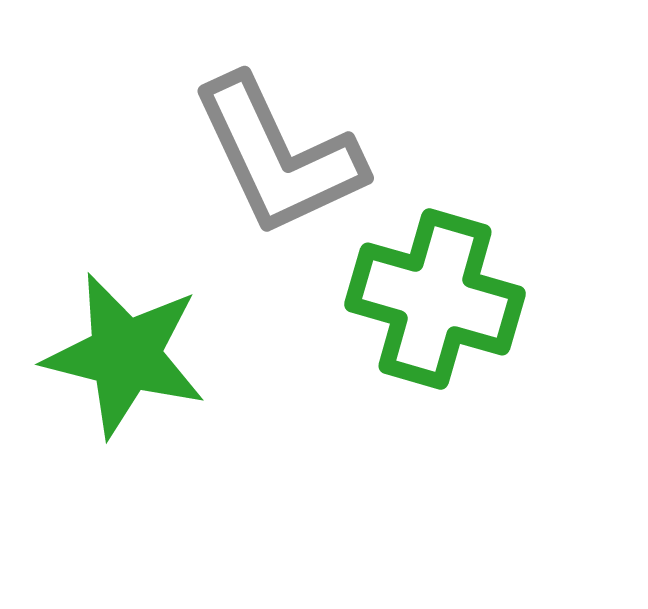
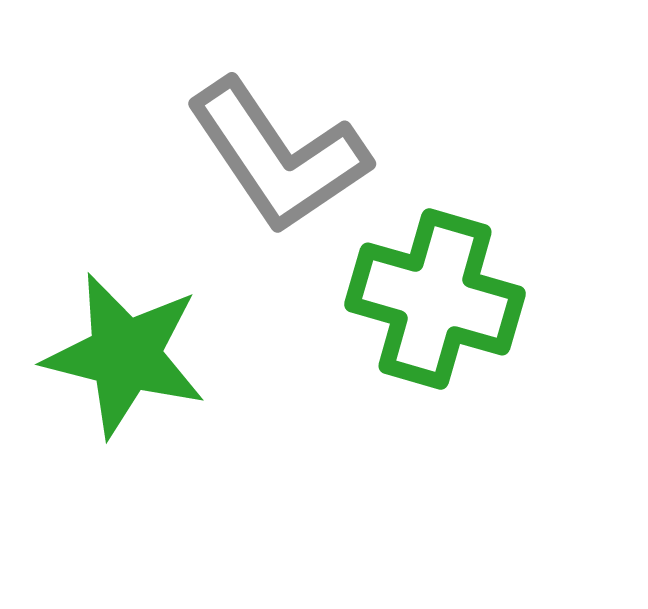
gray L-shape: rotated 9 degrees counterclockwise
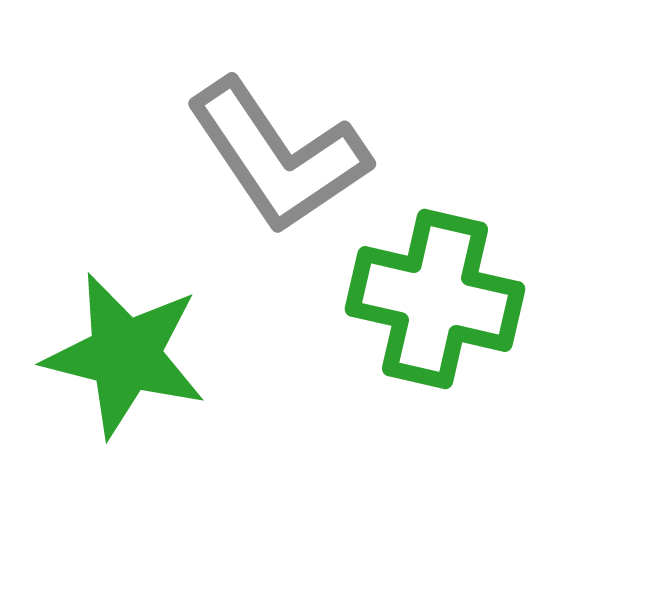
green cross: rotated 3 degrees counterclockwise
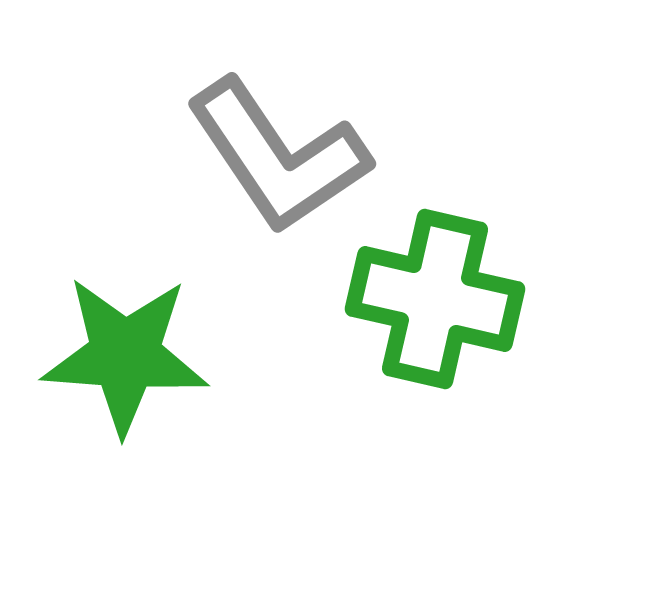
green star: rotated 10 degrees counterclockwise
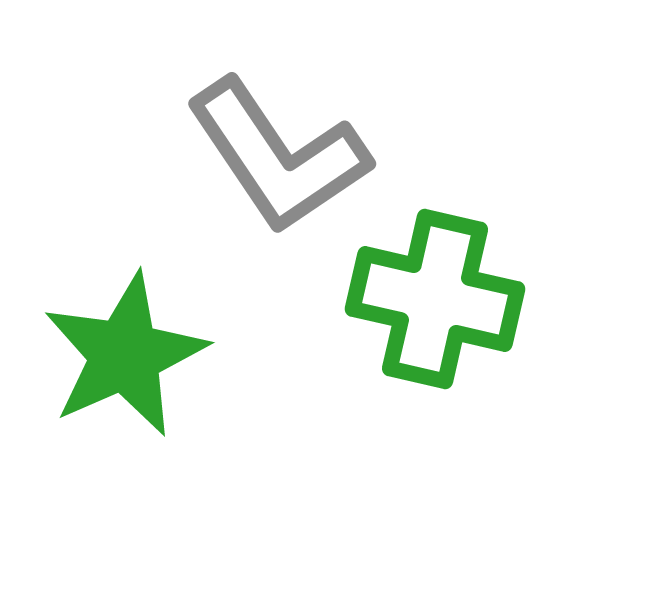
green star: rotated 28 degrees counterclockwise
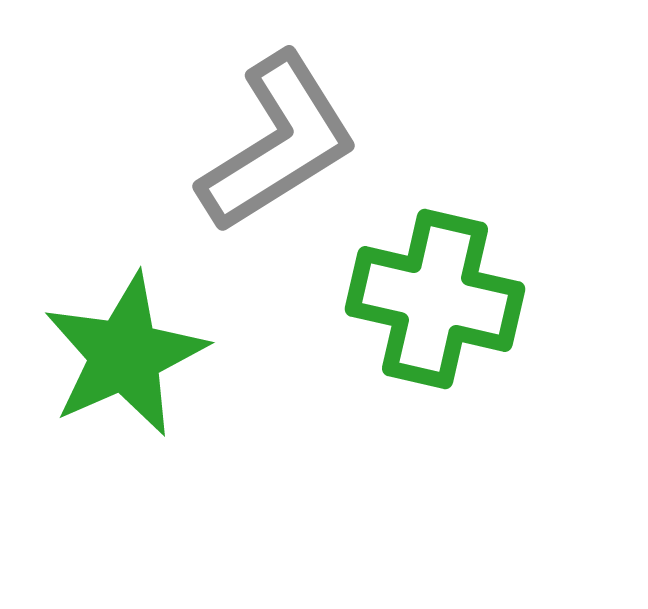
gray L-shape: moved 13 px up; rotated 88 degrees counterclockwise
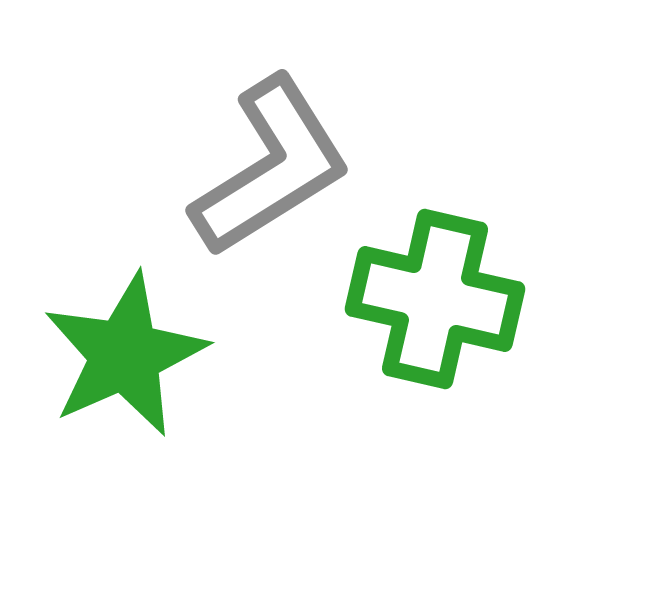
gray L-shape: moved 7 px left, 24 px down
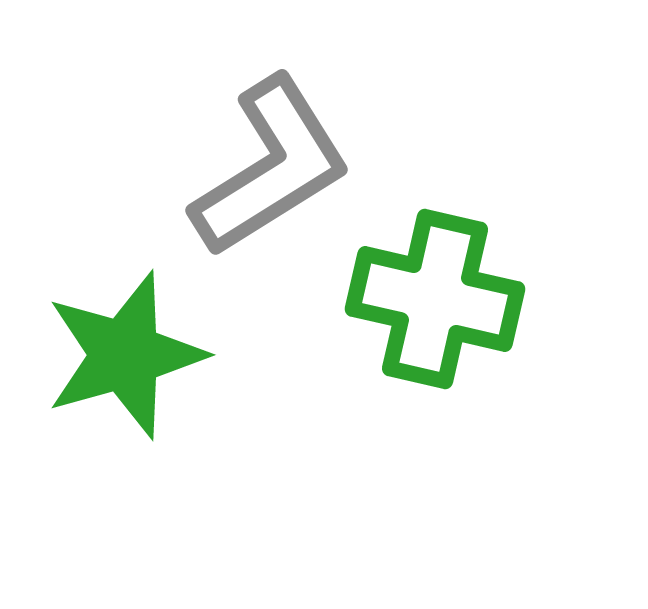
green star: rotated 8 degrees clockwise
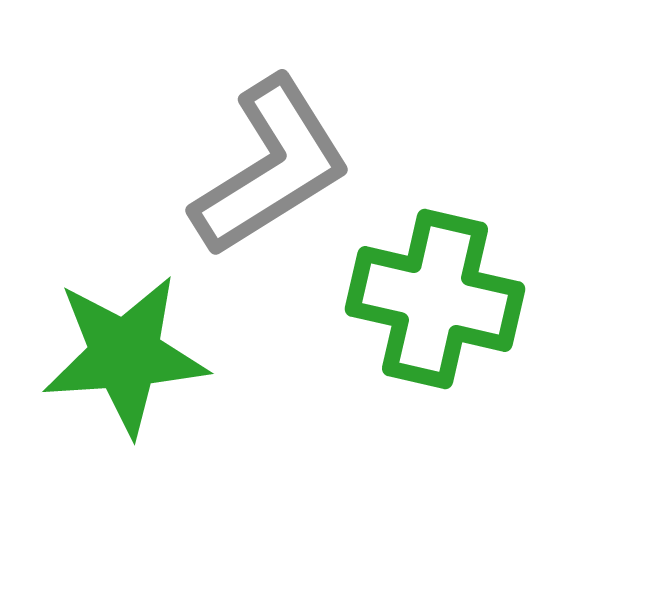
green star: rotated 12 degrees clockwise
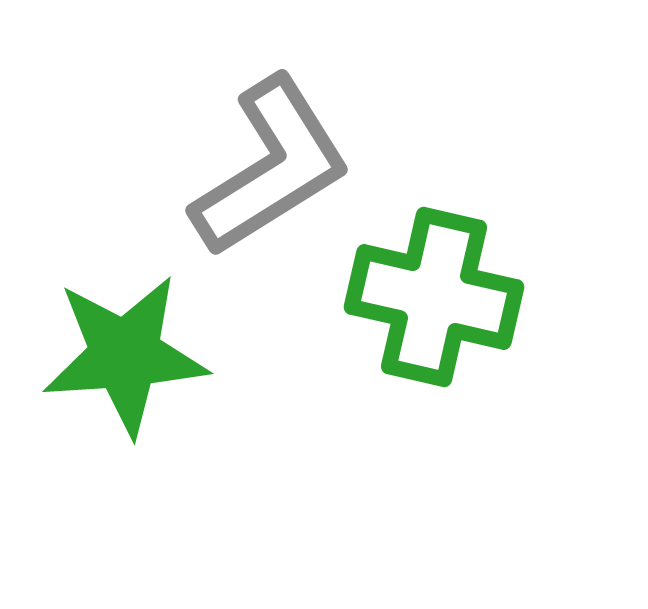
green cross: moved 1 px left, 2 px up
